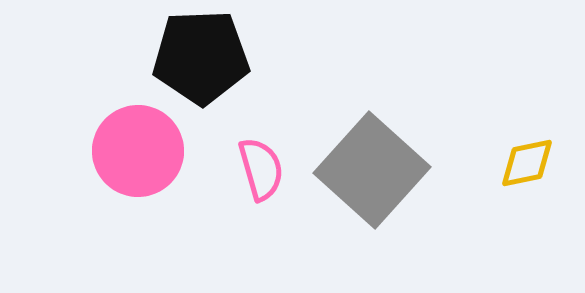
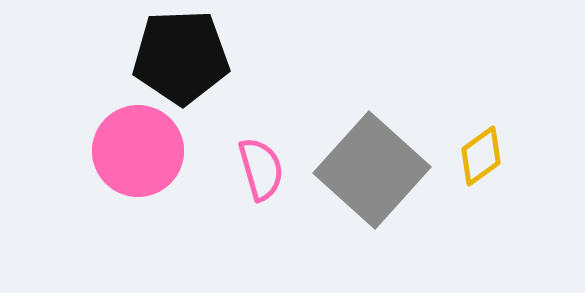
black pentagon: moved 20 px left
yellow diamond: moved 46 px left, 7 px up; rotated 24 degrees counterclockwise
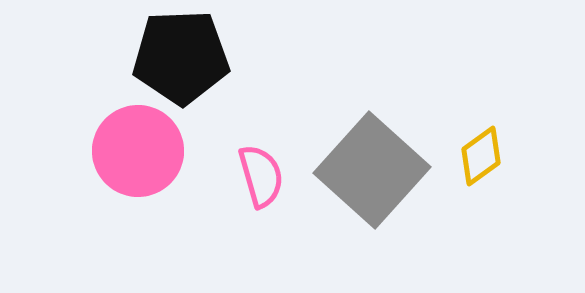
pink semicircle: moved 7 px down
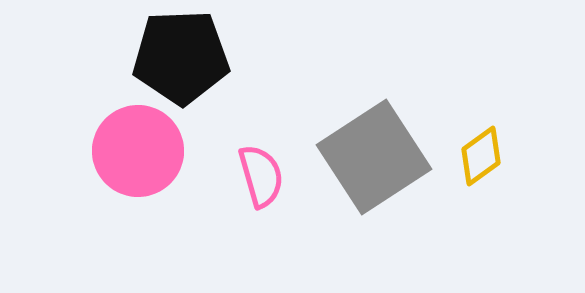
gray square: moved 2 px right, 13 px up; rotated 15 degrees clockwise
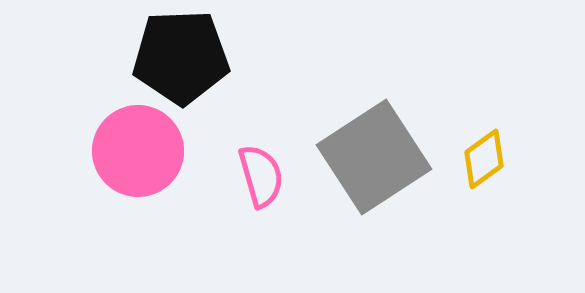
yellow diamond: moved 3 px right, 3 px down
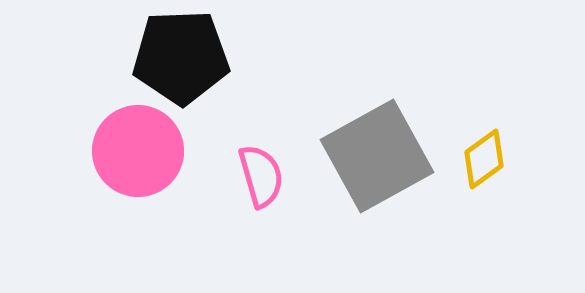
gray square: moved 3 px right, 1 px up; rotated 4 degrees clockwise
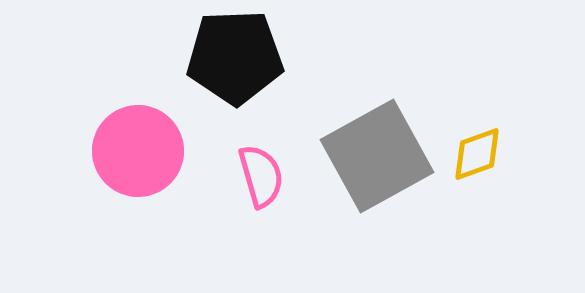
black pentagon: moved 54 px right
yellow diamond: moved 7 px left, 5 px up; rotated 16 degrees clockwise
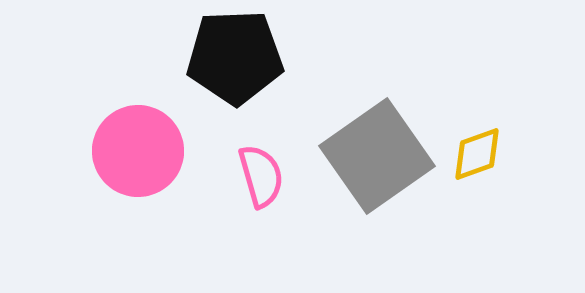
gray square: rotated 6 degrees counterclockwise
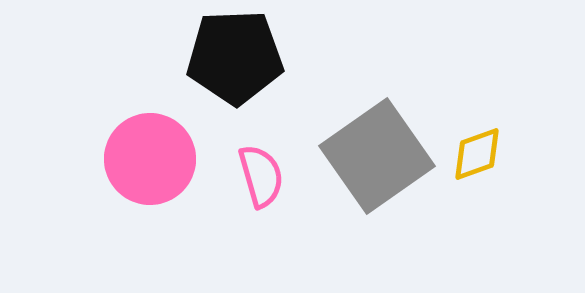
pink circle: moved 12 px right, 8 px down
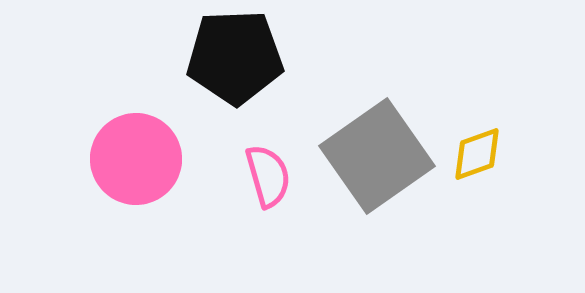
pink circle: moved 14 px left
pink semicircle: moved 7 px right
